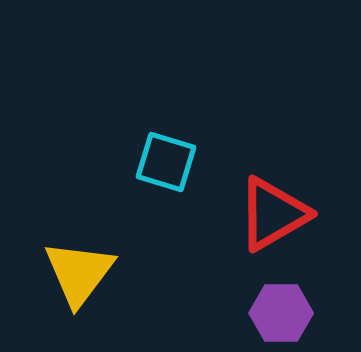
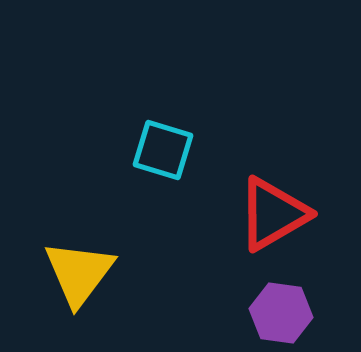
cyan square: moved 3 px left, 12 px up
purple hexagon: rotated 8 degrees clockwise
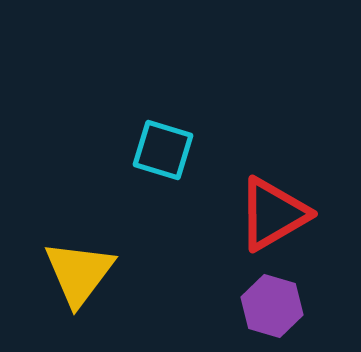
purple hexagon: moved 9 px left, 7 px up; rotated 8 degrees clockwise
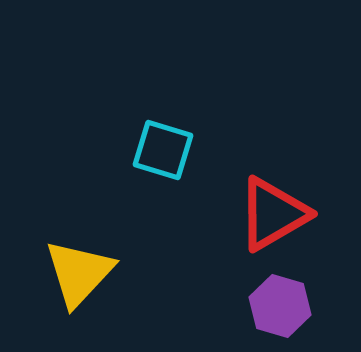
yellow triangle: rotated 6 degrees clockwise
purple hexagon: moved 8 px right
